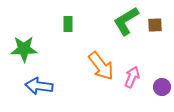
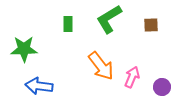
green L-shape: moved 17 px left, 2 px up
brown square: moved 4 px left
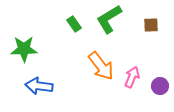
green rectangle: moved 6 px right; rotated 35 degrees counterclockwise
purple circle: moved 2 px left, 1 px up
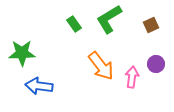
brown square: rotated 21 degrees counterclockwise
green star: moved 2 px left, 4 px down
pink arrow: rotated 15 degrees counterclockwise
purple circle: moved 4 px left, 22 px up
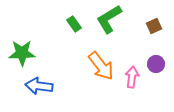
brown square: moved 3 px right, 1 px down
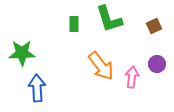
green L-shape: rotated 76 degrees counterclockwise
green rectangle: rotated 35 degrees clockwise
purple circle: moved 1 px right
blue arrow: moved 2 px left, 2 px down; rotated 80 degrees clockwise
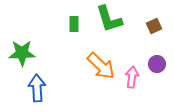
orange arrow: rotated 8 degrees counterclockwise
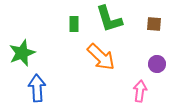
brown square: moved 2 px up; rotated 28 degrees clockwise
green star: rotated 20 degrees counterclockwise
orange arrow: moved 9 px up
pink arrow: moved 8 px right, 14 px down
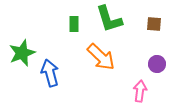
blue arrow: moved 13 px right, 15 px up; rotated 12 degrees counterclockwise
